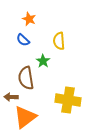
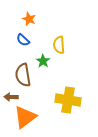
yellow semicircle: moved 4 px down
brown semicircle: moved 3 px left, 3 px up
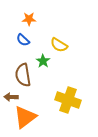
orange star: rotated 24 degrees counterclockwise
yellow semicircle: rotated 54 degrees counterclockwise
yellow cross: rotated 10 degrees clockwise
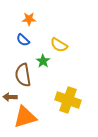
brown arrow: moved 1 px left
orange triangle: rotated 20 degrees clockwise
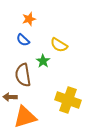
orange star: rotated 16 degrees counterclockwise
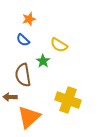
orange triangle: moved 4 px right; rotated 25 degrees counterclockwise
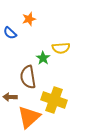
blue semicircle: moved 13 px left, 7 px up
yellow semicircle: moved 2 px right, 3 px down; rotated 36 degrees counterclockwise
green star: moved 3 px up
brown semicircle: moved 5 px right, 2 px down
yellow cross: moved 14 px left
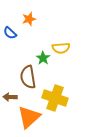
yellow cross: moved 1 px right, 2 px up
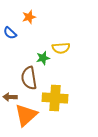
orange star: moved 2 px up
green star: rotated 24 degrees clockwise
brown semicircle: moved 1 px right, 1 px down
yellow cross: rotated 15 degrees counterclockwise
orange triangle: moved 3 px left, 2 px up
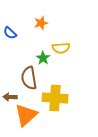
orange star: moved 12 px right, 6 px down
green star: rotated 24 degrees counterclockwise
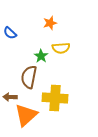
orange star: moved 9 px right
green star: moved 2 px left, 2 px up
brown semicircle: moved 1 px up; rotated 20 degrees clockwise
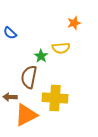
orange star: moved 24 px right
orange triangle: rotated 15 degrees clockwise
